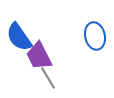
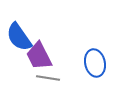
blue ellipse: moved 27 px down
gray line: rotated 50 degrees counterclockwise
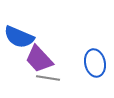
blue semicircle: rotated 32 degrees counterclockwise
purple trapezoid: moved 3 px down; rotated 16 degrees counterclockwise
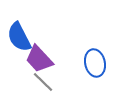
blue semicircle: rotated 40 degrees clockwise
gray line: moved 5 px left, 4 px down; rotated 35 degrees clockwise
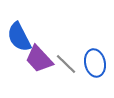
gray line: moved 23 px right, 18 px up
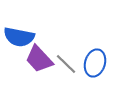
blue semicircle: rotated 52 degrees counterclockwise
blue ellipse: rotated 28 degrees clockwise
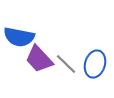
blue ellipse: moved 1 px down
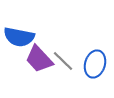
gray line: moved 3 px left, 3 px up
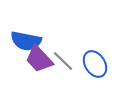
blue semicircle: moved 7 px right, 4 px down
blue ellipse: rotated 48 degrees counterclockwise
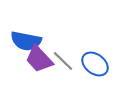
blue ellipse: rotated 20 degrees counterclockwise
